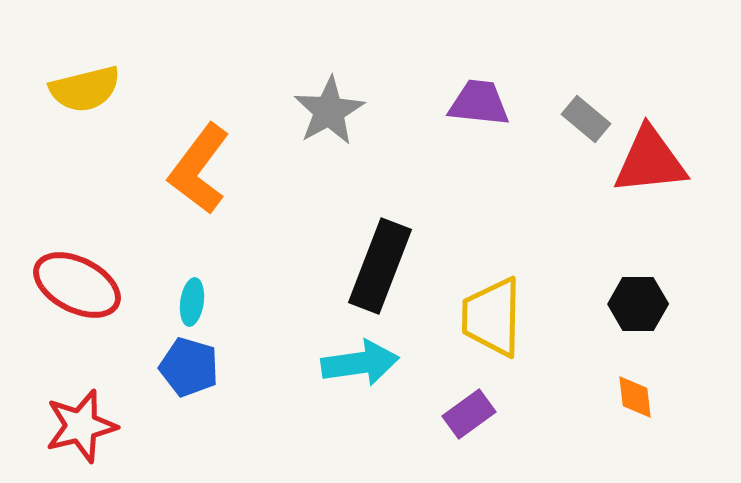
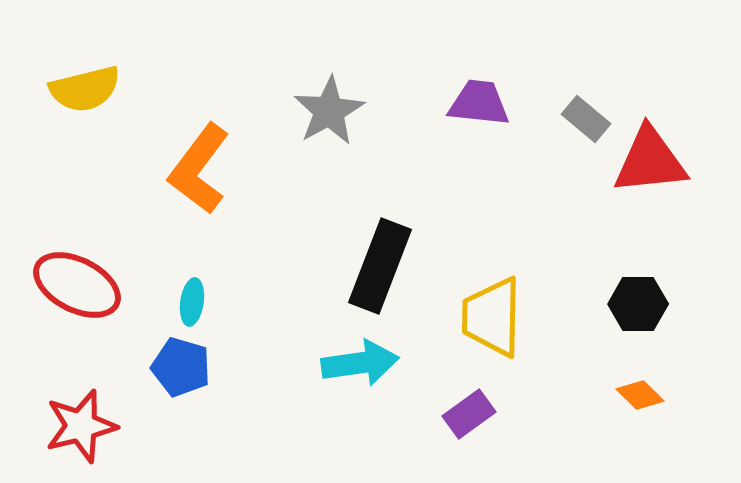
blue pentagon: moved 8 px left
orange diamond: moved 5 px right, 2 px up; rotated 39 degrees counterclockwise
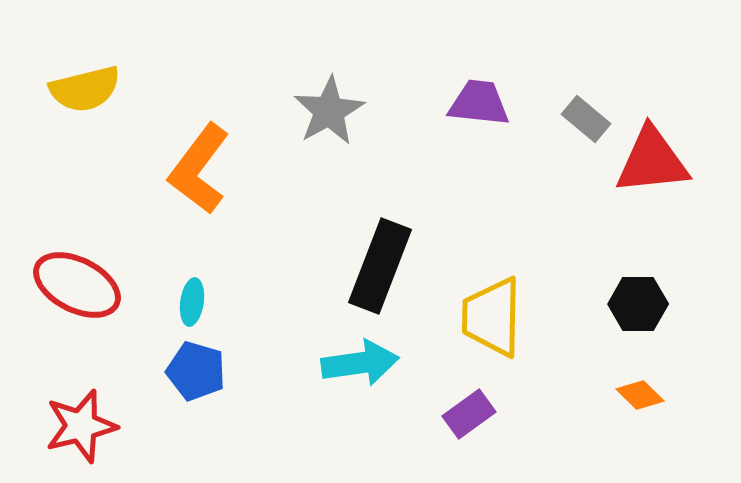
red triangle: moved 2 px right
blue pentagon: moved 15 px right, 4 px down
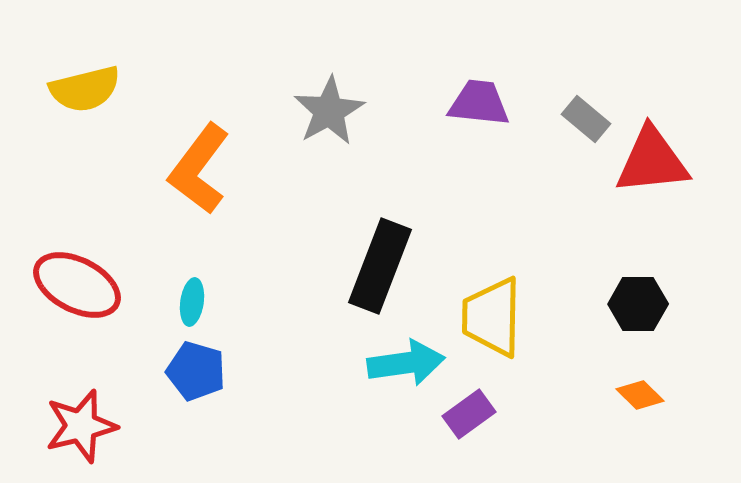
cyan arrow: moved 46 px right
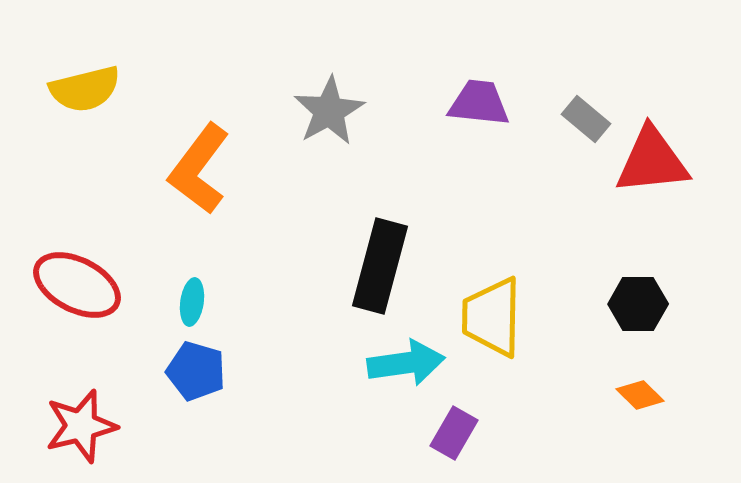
black rectangle: rotated 6 degrees counterclockwise
purple rectangle: moved 15 px left, 19 px down; rotated 24 degrees counterclockwise
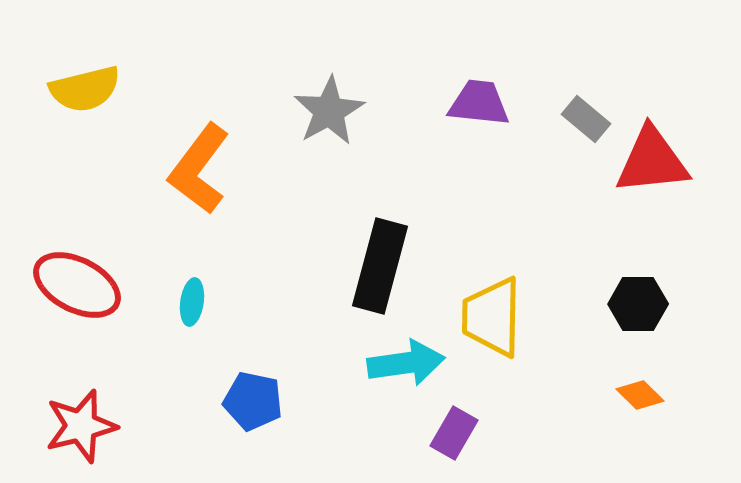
blue pentagon: moved 57 px right, 30 px down; rotated 4 degrees counterclockwise
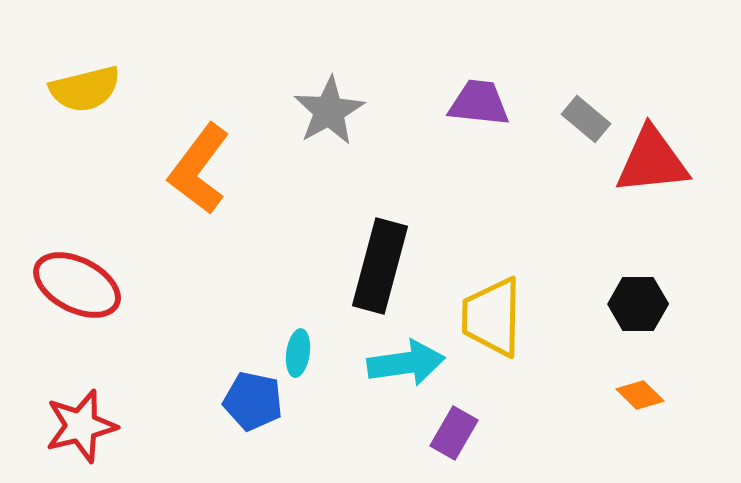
cyan ellipse: moved 106 px right, 51 px down
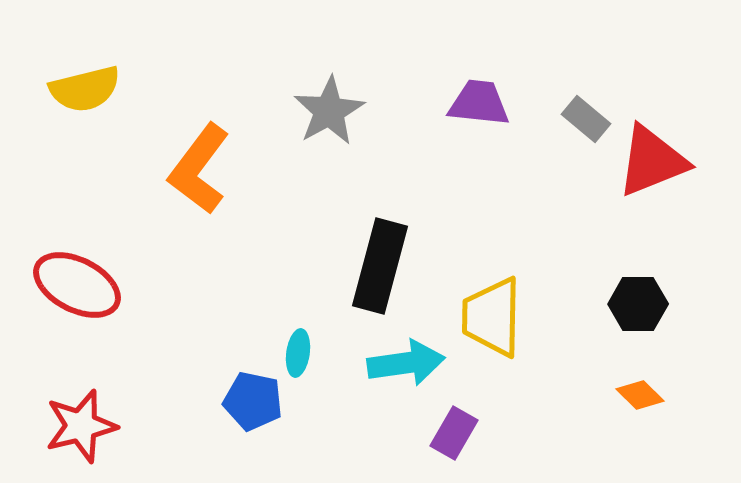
red triangle: rotated 16 degrees counterclockwise
